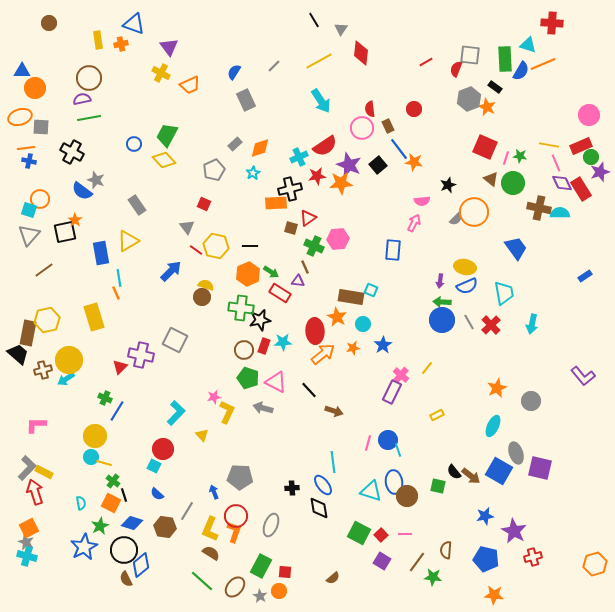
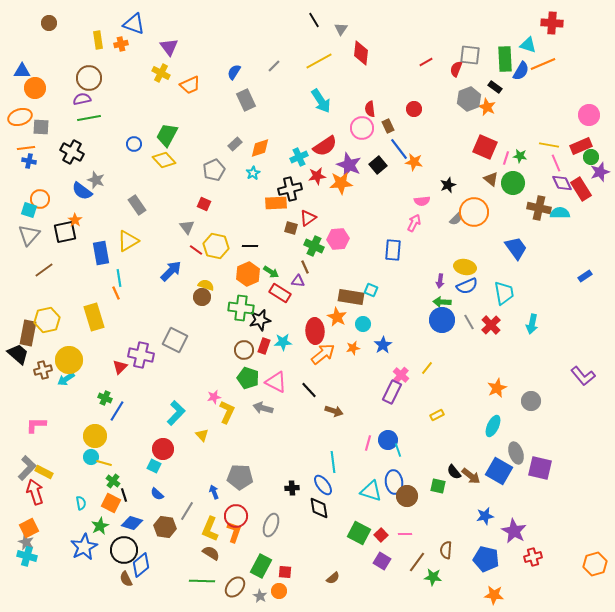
green line at (202, 581): rotated 40 degrees counterclockwise
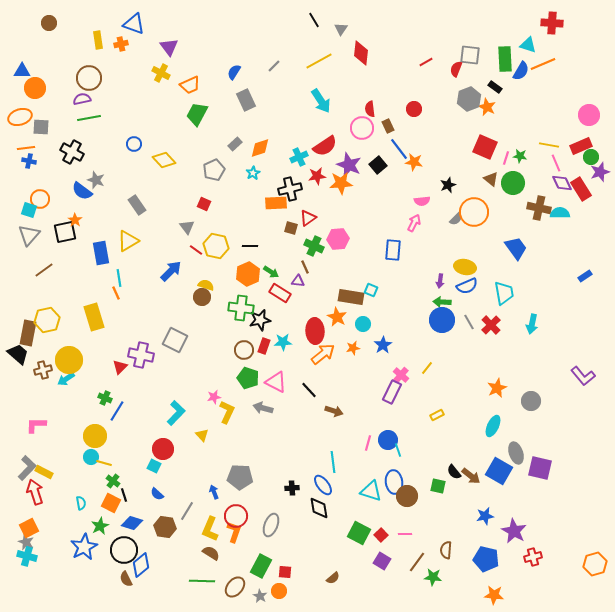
green trapezoid at (167, 135): moved 30 px right, 21 px up
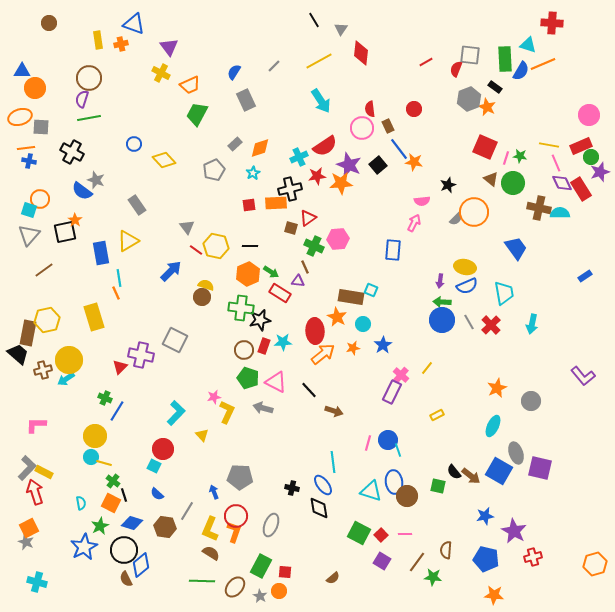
purple semicircle at (82, 99): rotated 60 degrees counterclockwise
red square at (204, 204): moved 45 px right, 1 px down; rotated 32 degrees counterclockwise
black cross at (292, 488): rotated 16 degrees clockwise
cyan cross at (27, 556): moved 10 px right, 26 px down
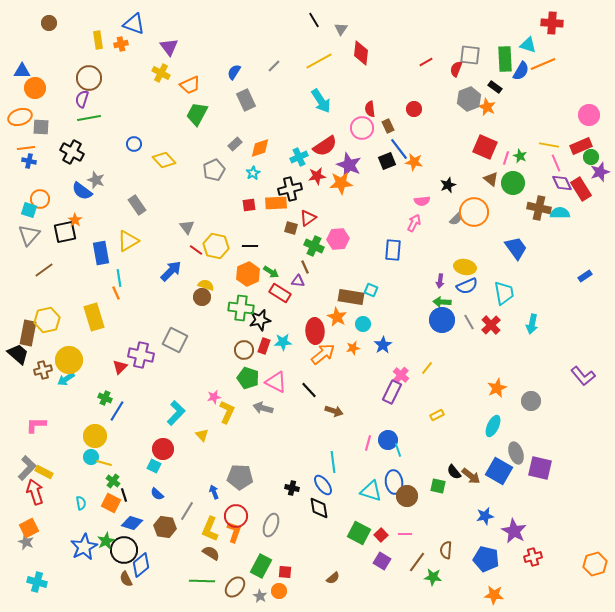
green star at (520, 156): rotated 16 degrees clockwise
black square at (378, 165): moved 9 px right, 4 px up; rotated 18 degrees clockwise
green star at (100, 526): moved 6 px right, 15 px down
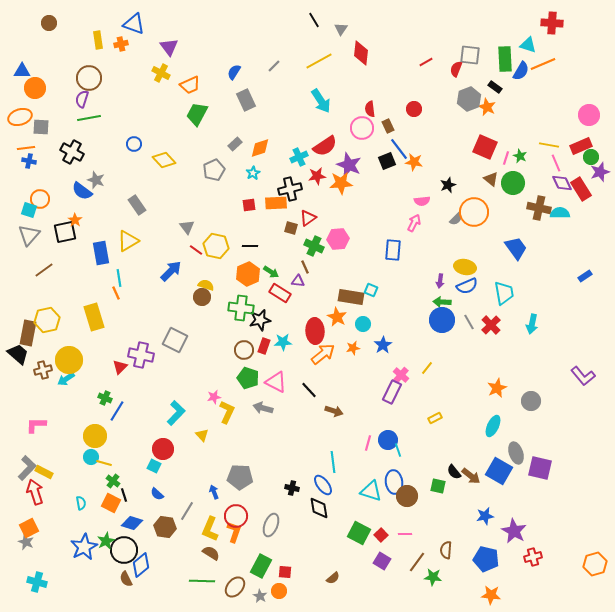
yellow rectangle at (437, 415): moved 2 px left, 3 px down
orange star at (494, 595): moved 3 px left
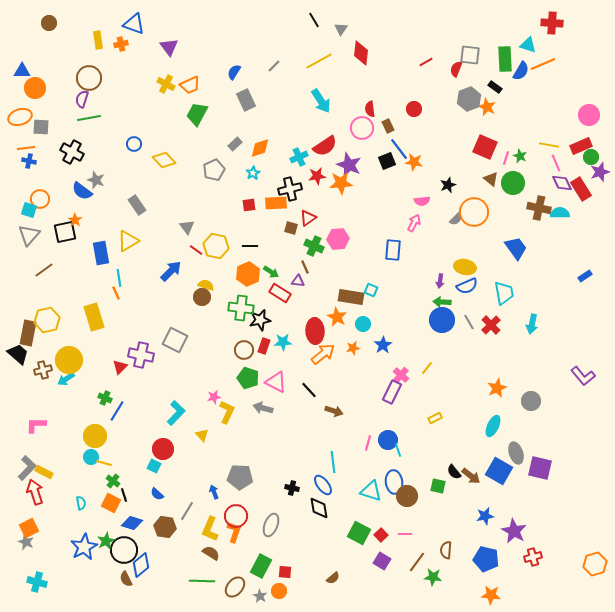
yellow cross at (161, 73): moved 5 px right, 11 px down
